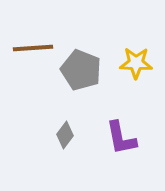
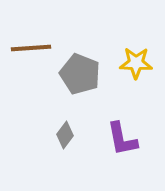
brown line: moved 2 px left
gray pentagon: moved 1 px left, 4 px down
purple L-shape: moved 1 px right, 1 px down
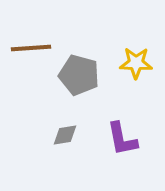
gray pentagon: moved 1 px left, 1 px down; rotated 6 degrees counterclockwise
gray diamond: rotated 44 degrees clockwise
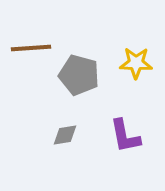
purple L-shape: moved 3 px right, 3 px up
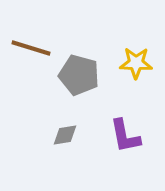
brown line: rotated 21 degrees clockwise
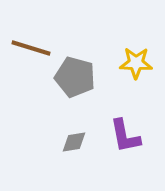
gray pentagon: moved 4 px left, 2 px down
gray diamond: moved 9 px right, 7 px down
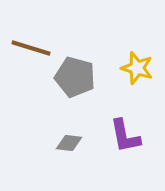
yellow star: moved 1 px right, 5 px down; rotated 16 degrees clockwise
gray diamond: moved 5 px left, 1 px down; rotated 16 degrees clockwise
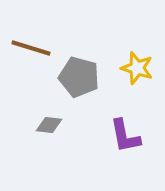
gray pentagon: moved 4 px right
gray diamond: moved 20 px left, 18 px up
